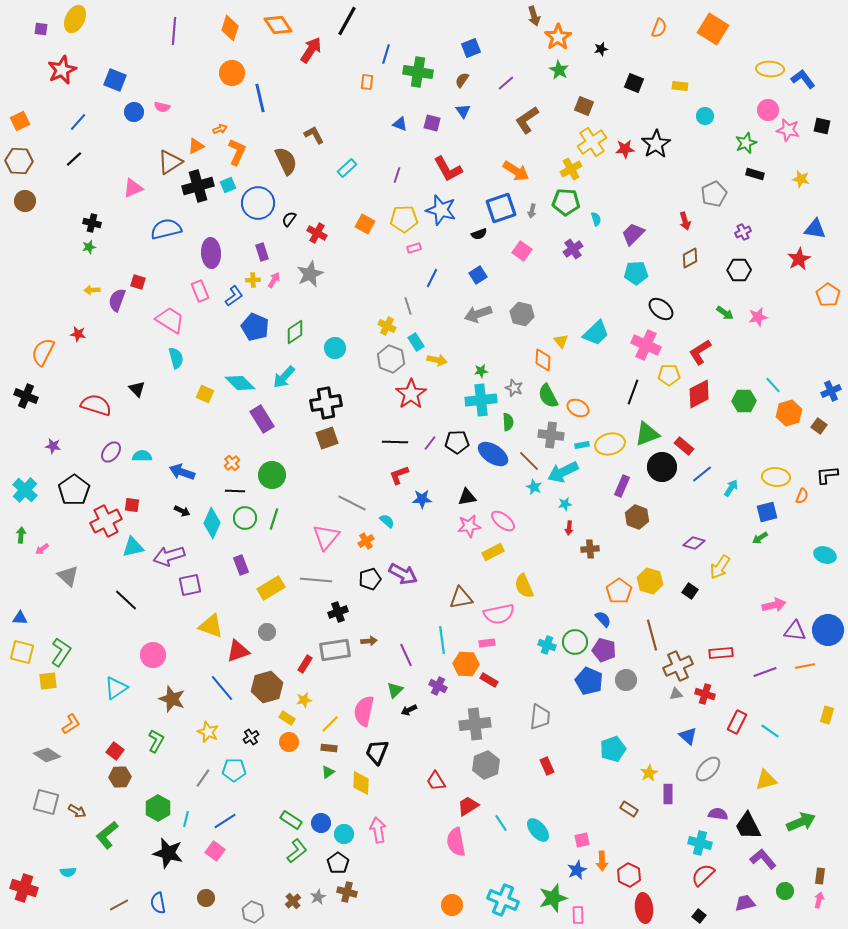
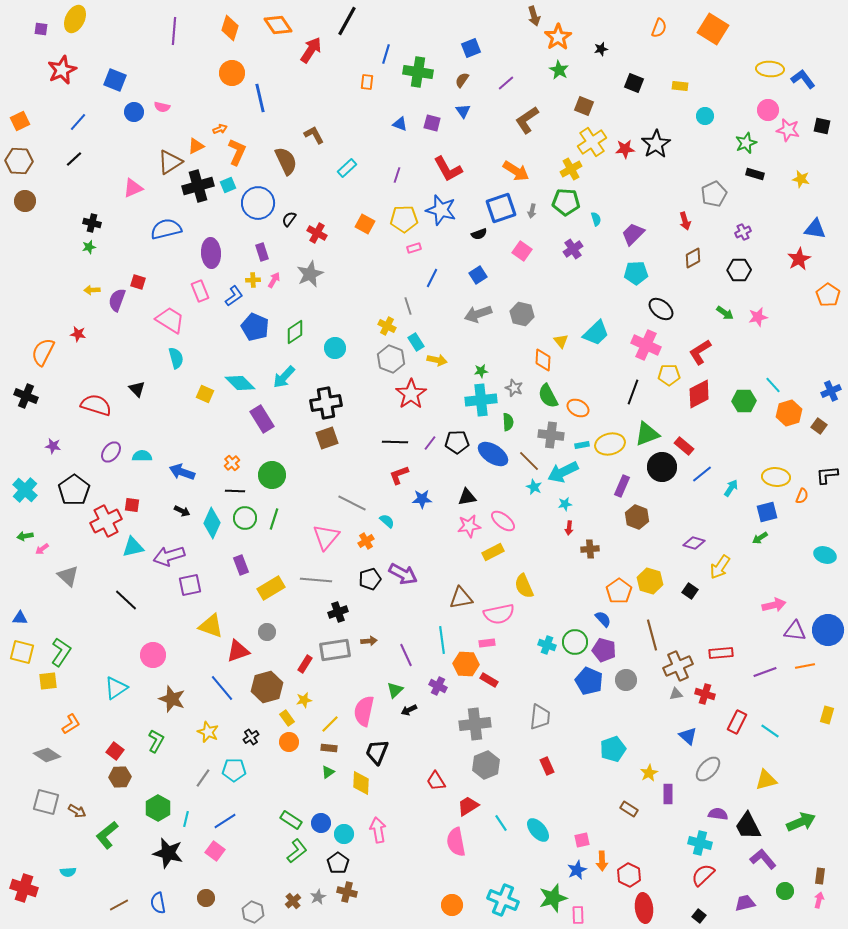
brown diamond at (690, 258): moved 3 px right
green arrow at (21, 535): moved 4 px right, 1 px down; rotated 105 degrees counterclockwise
yellow rectangle at (287, 718): rotated 21 degrees clockwise
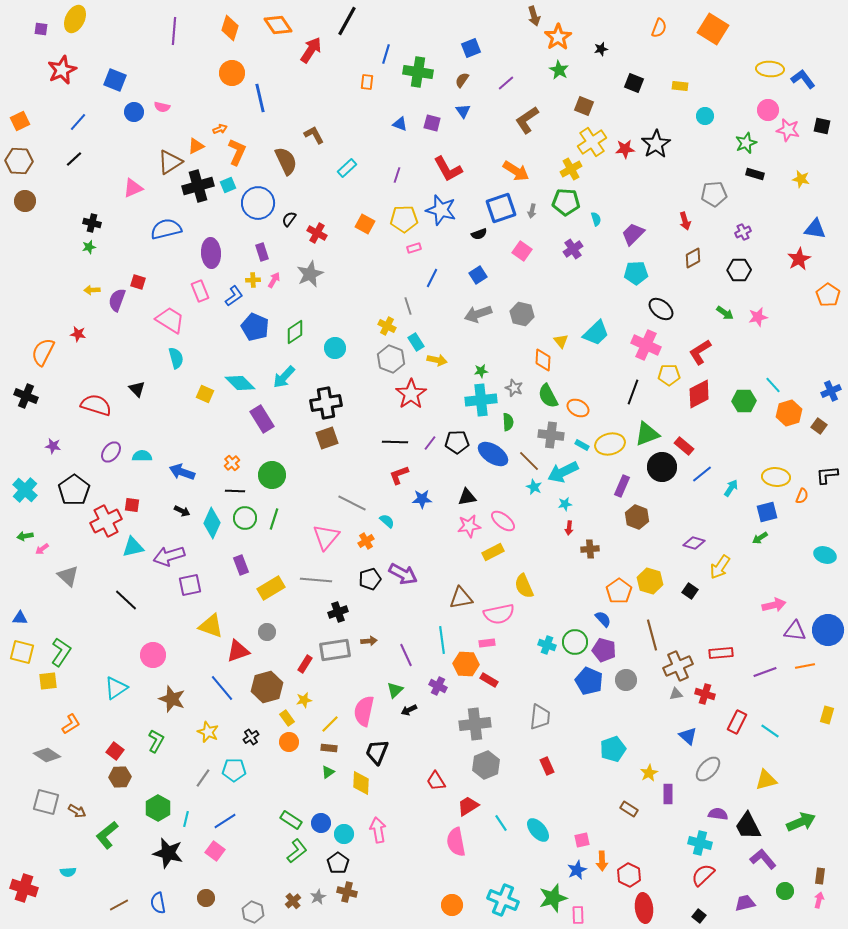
gray pentagon at (714, 194): rotated 20 degrees clockwise
cyan rectangle at (582, 445): rotated 40 degrees clockwise
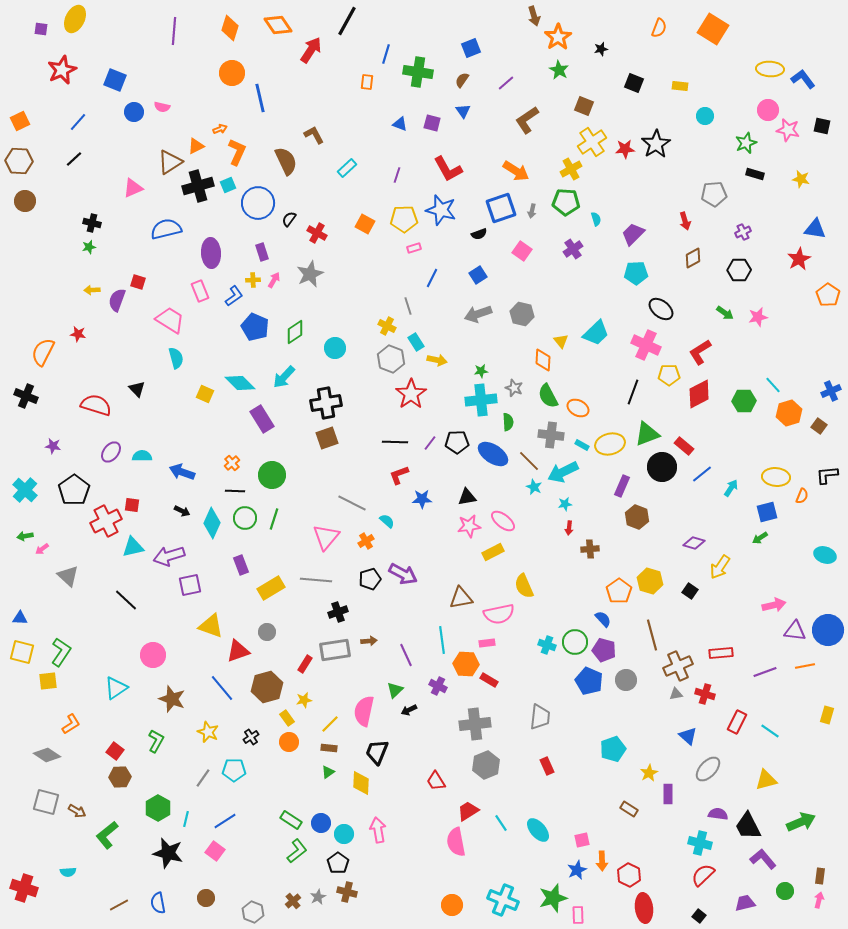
red trapezoid at (468, 806): moved 5 px down
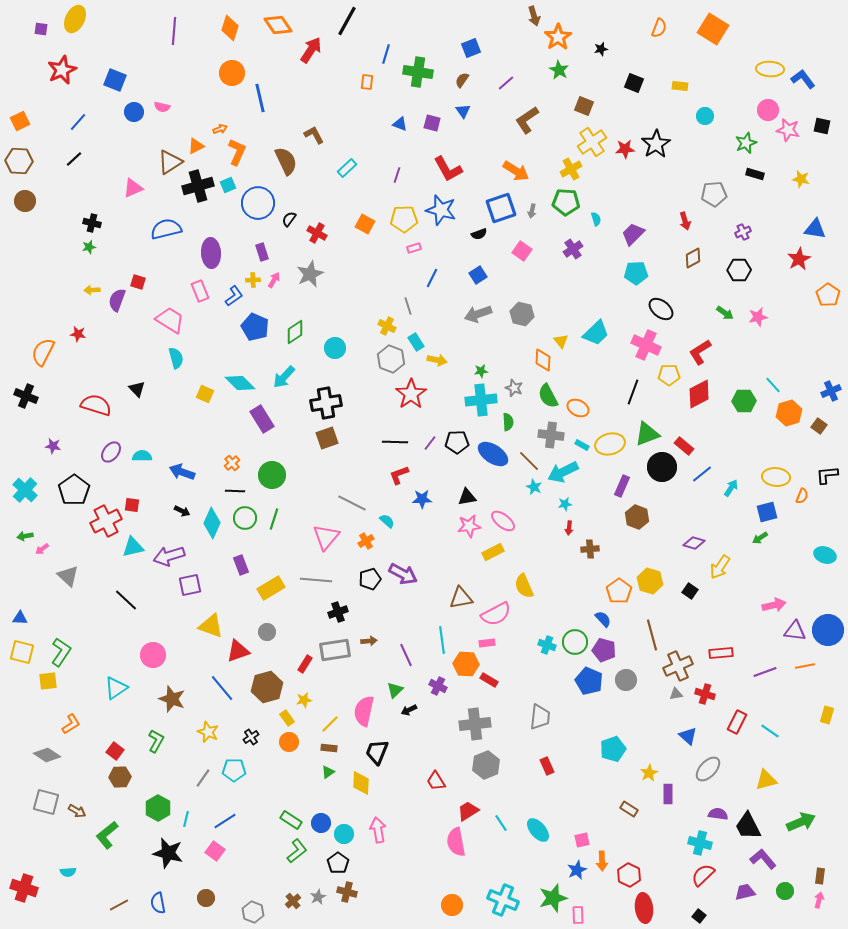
pink semicircle at (499, 614): moved 3 px left; rotated 16 degrees counterclockwise
purple trapezoid at (745, 903): moved 11 px up
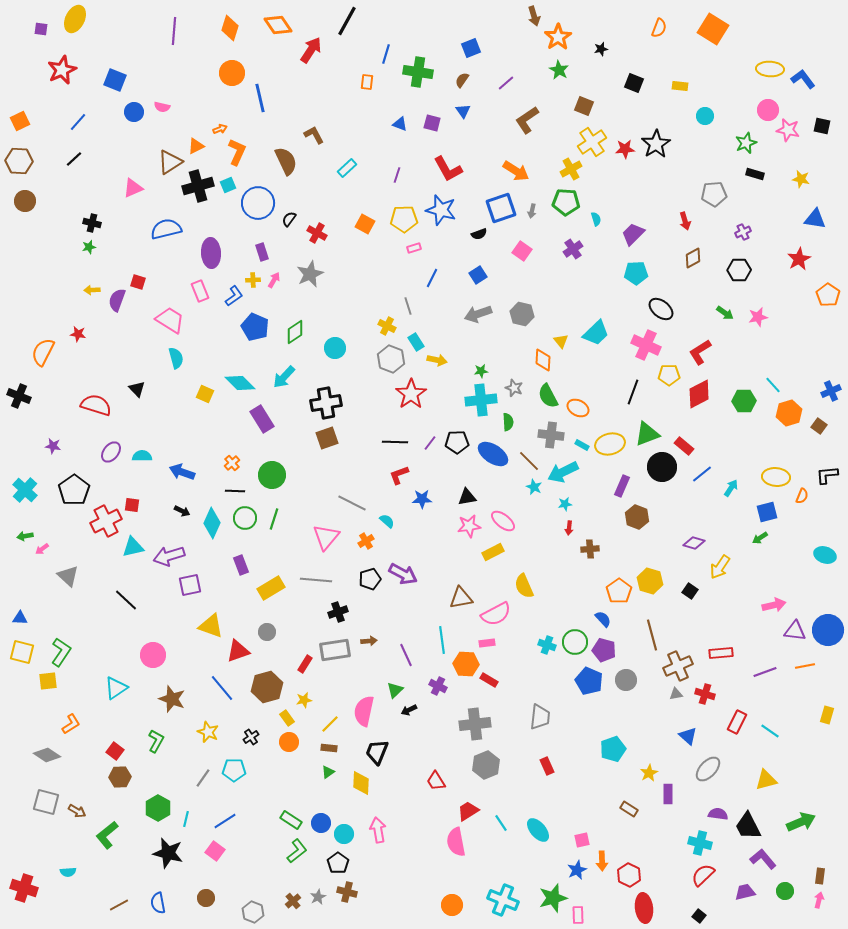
blue triangle at (815, 229): moved 10 px up
black cross at (26, 396): moved 7 px left
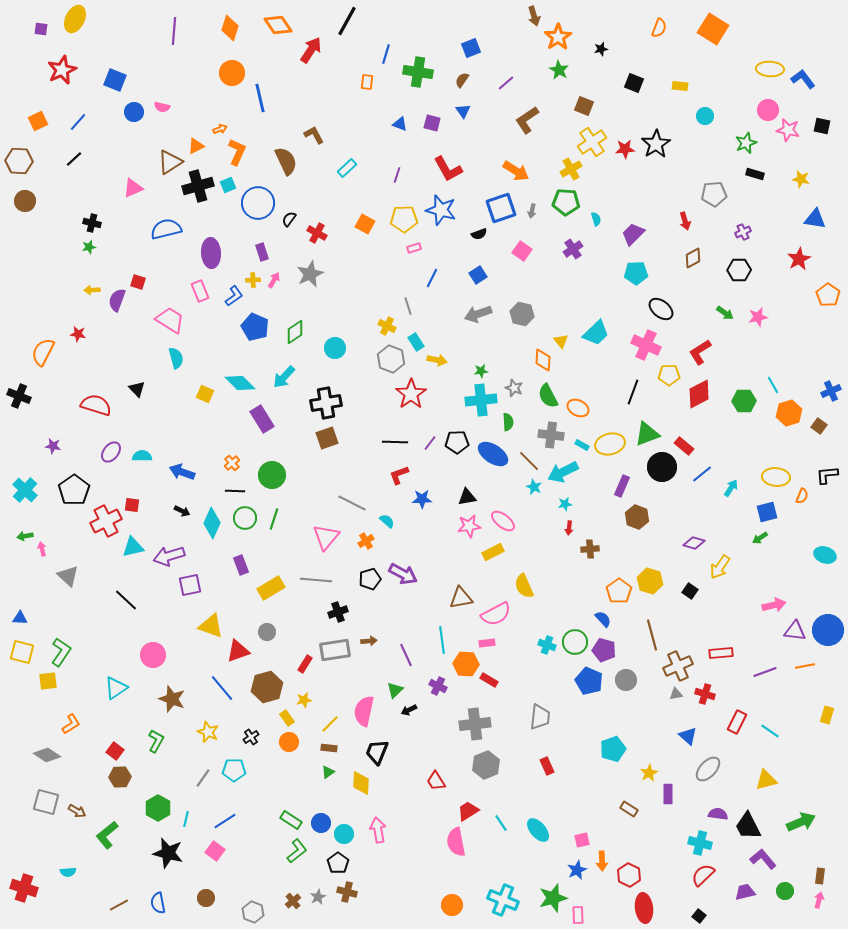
orange square at (20, 121): moved 18 px right
cyan line at (773, 385): rotated 12 degrees clockwise
pink arrow at (42, 549): rotated 112 degrees clockwise
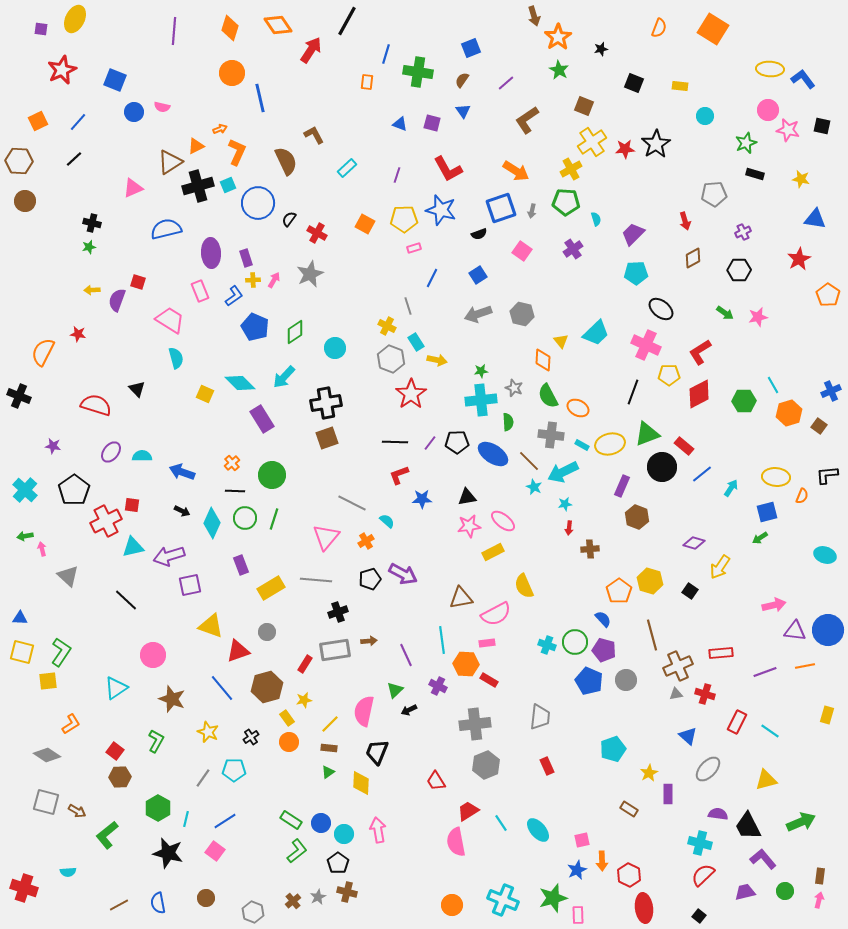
purple rectangle at (262, 252): moved 16 px left, 6 px down
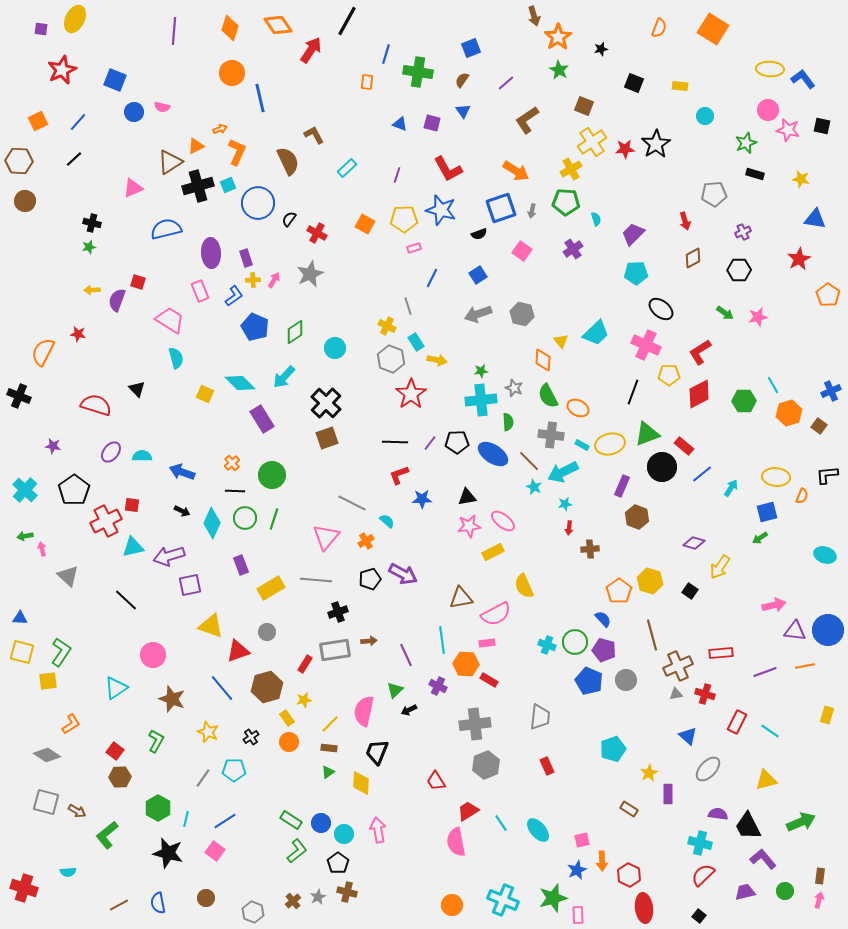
brown semicircle at (286, 161): moved 2 px right
black cross at (326, 403): rotated 36 degrees counterclockwise
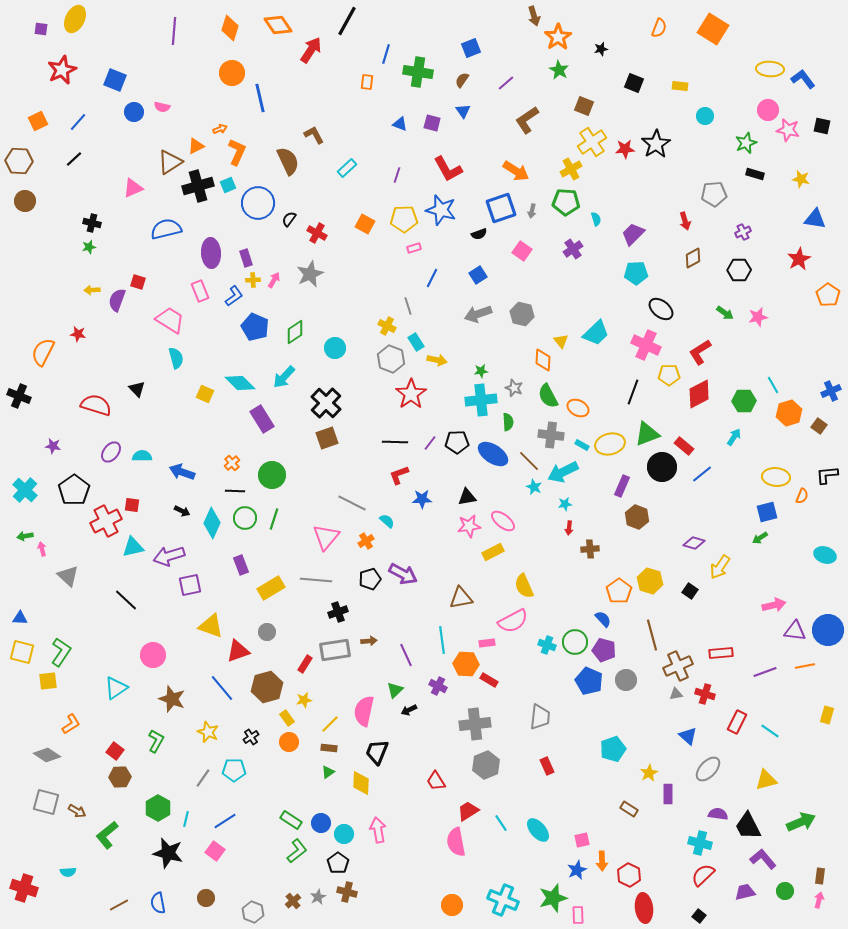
cyan arrow at (731, 488): moved 3 px right, 51 px up
pink semicircle at (496, 614): moved 17 px right, 7 px down
